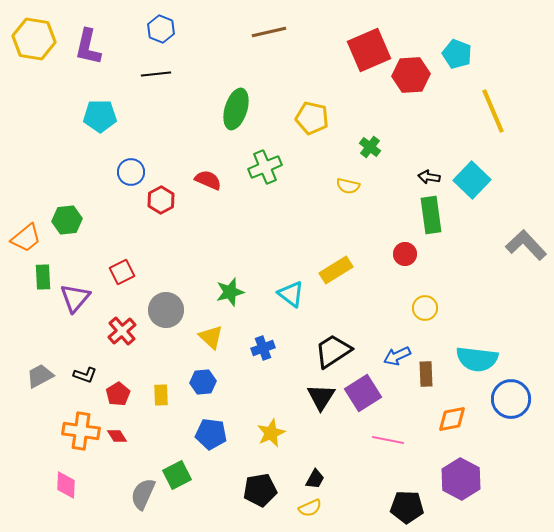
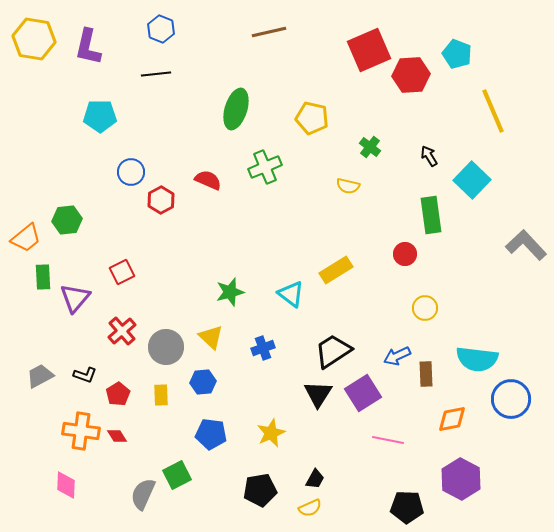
black arrow at (429, 177): moved 21 px up; rotated 50 degrees clockwise
gray circle at (166, 310): moved 37 px down
black triangle at (321, 397): moved 3 px left, 3 px up
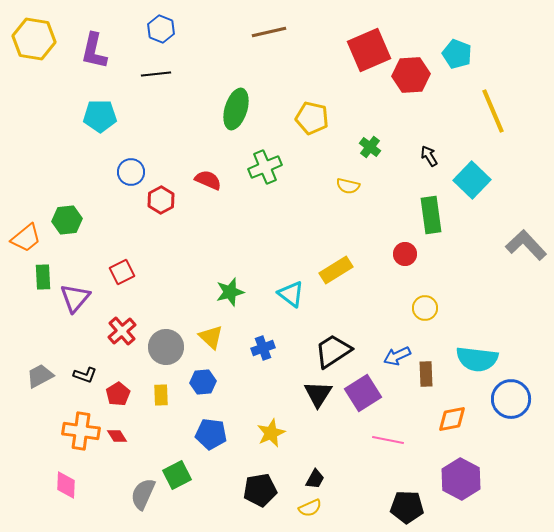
purple L-shape at (88, 47): moved 6 px right, 4 px down
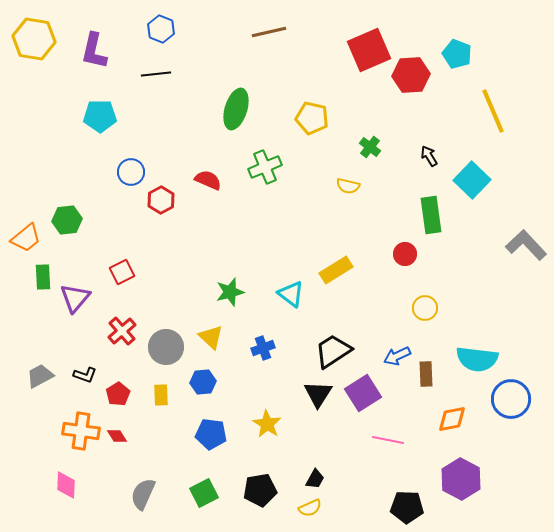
yellow star at (271, 433): moved 4 px left, 9 px up; rotated 16 degrees counterclockwise
green square at (177, 475): moved 27 px right, 18 px down
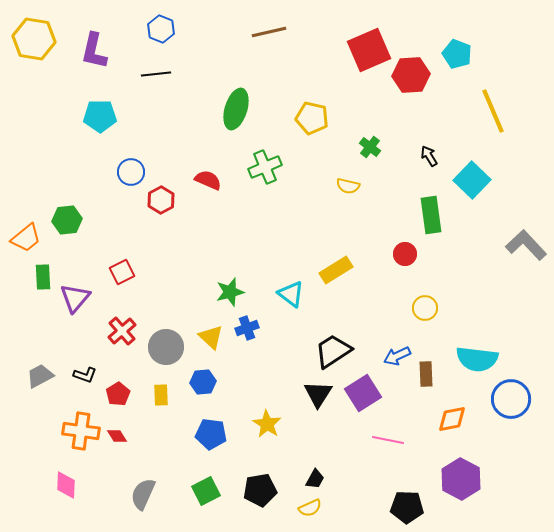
blue cross at (263, 348): moved 16 px left, 20 px up
green square at (204, 493): moved 2 px right, 2 px up
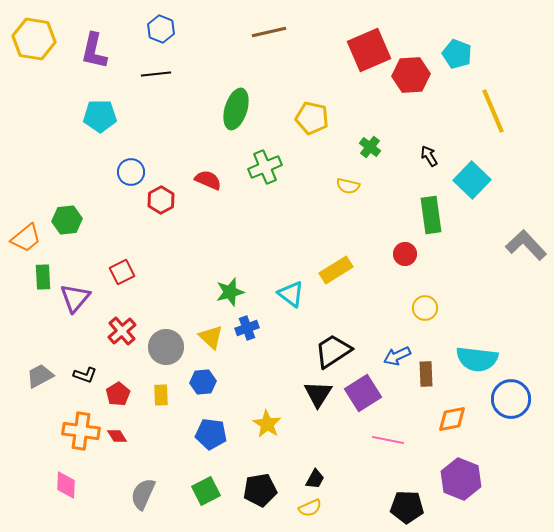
purple hexagon at (461, 479): rotated 6 degrees counterclockwise
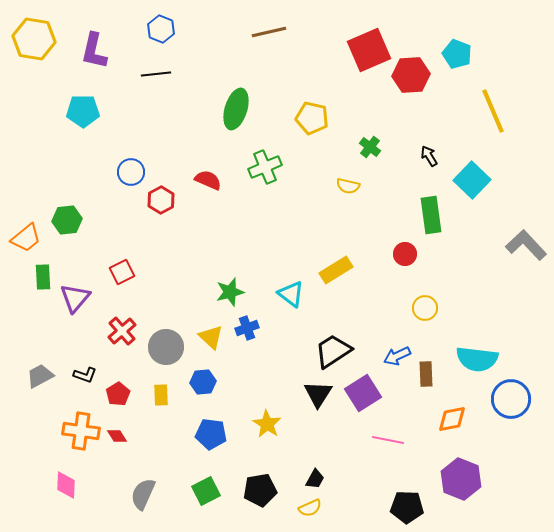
cyan pentagon at (100, 116): moved 17 px left, 5 px up
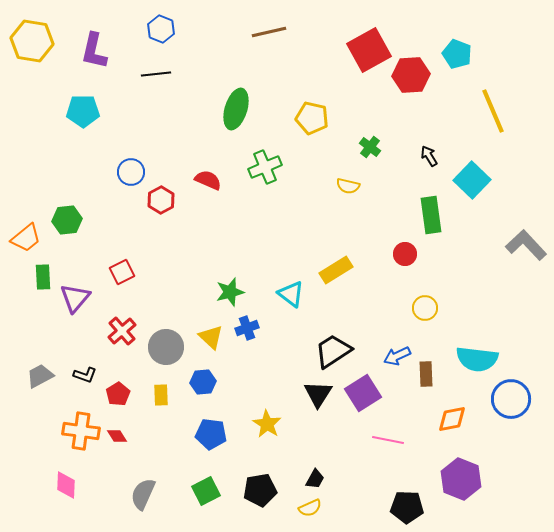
yellow hexagon at (34, 39): moved 2 px left, 2 px down
red square at (369, 50): rotated 6 degrees counterclockwise
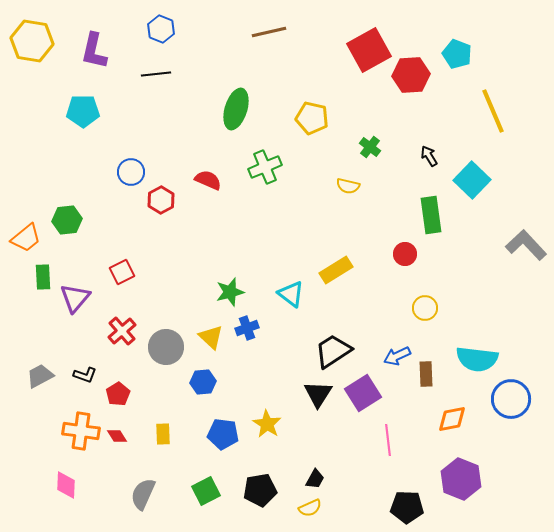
yellow rectangle at (161, 395): moved 2 px right, 39 px down
blue pentagon at (211, 434): moved 12 px right
pink line at (388, 440): rotated 72 degrees clockwise
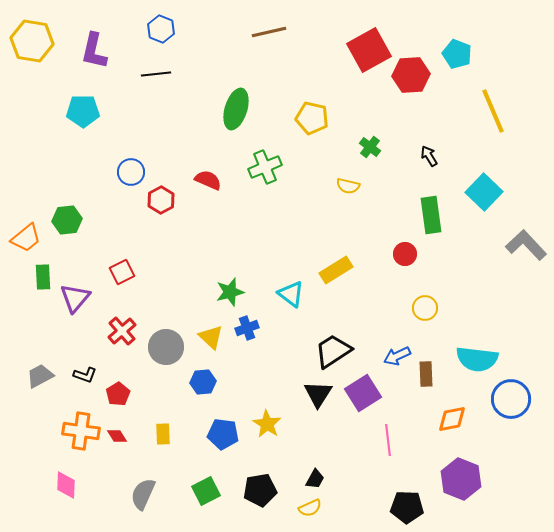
cyan square at (472, 180): moved 12 px right, 12 px down
